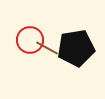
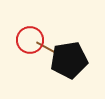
black pentagon: moved 7 px left, 12 px down
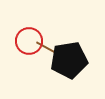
red circle: moved 1 px left, 1 px down
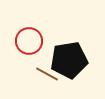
brown line: moved 26 px down
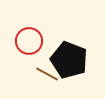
black pentagon: rotated 30 degrees clockwise
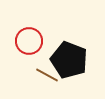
brown line: moved 1 px down
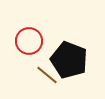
brown line: rotated 10 degrees clockwise
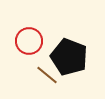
black pentagon: moved 3 px up
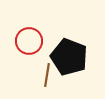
brown line: rotated 60 degrees clockwise
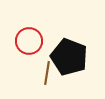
brown line: moved 2 px up
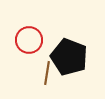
red circle: moved 1 px up
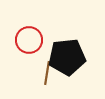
black pentagon: moved 2 px left; rotated 27 degrees counterclockwise
